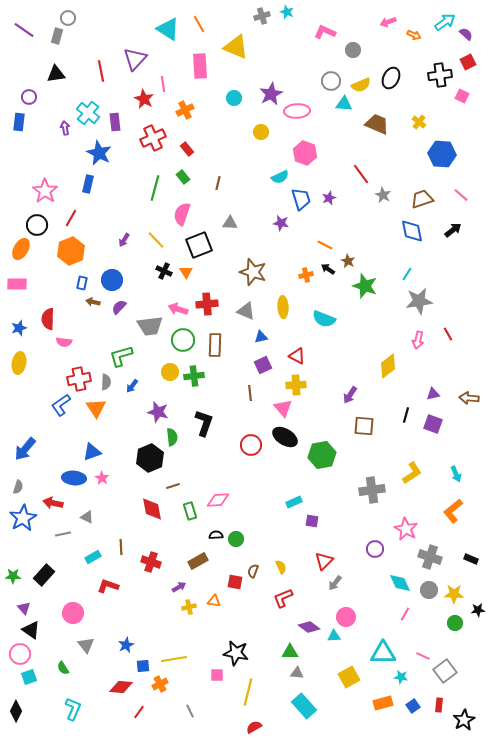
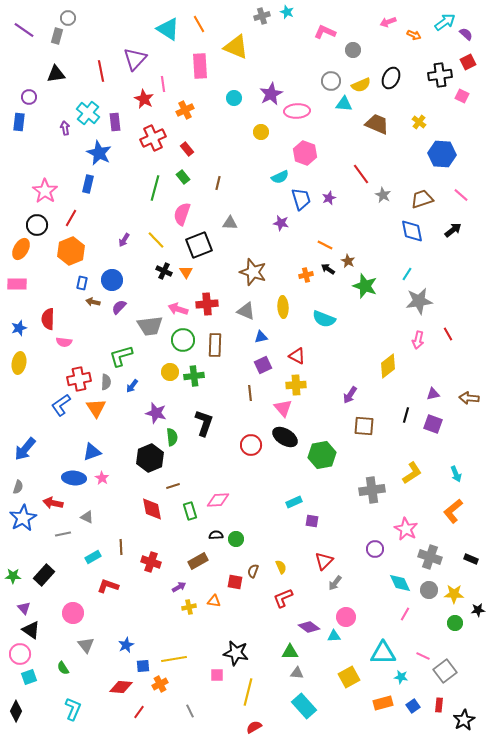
purple star at (158, 412): moved 2 px left, 1 px down
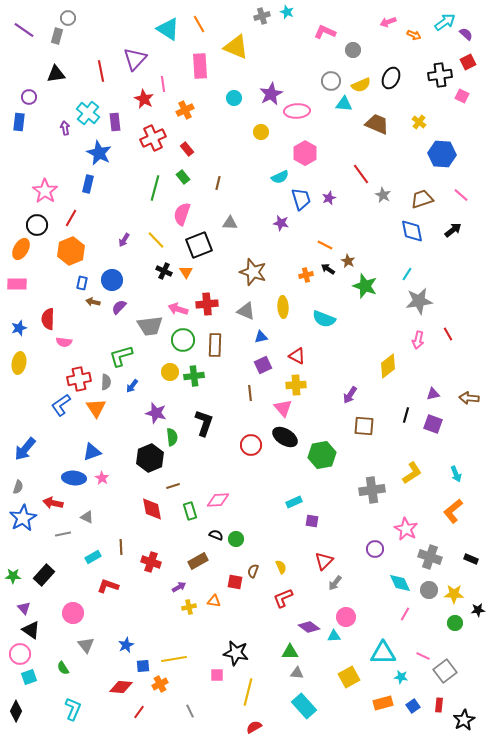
pink hexagon at (305, 153): rotated 10 degrees clockwise
black semicircle at (216, 535): rotated 24 degrees clockwise
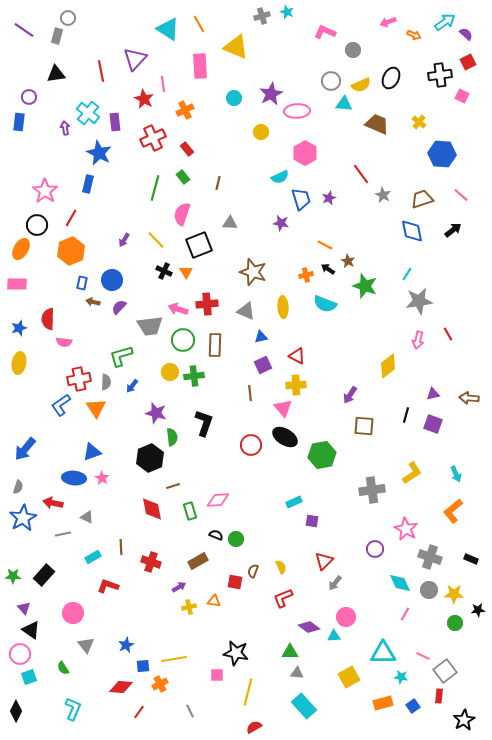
cyan semicircle at (324, 319): moved 1 px right, 15 px up
red rectangle at (439, 705): moved 9 px up
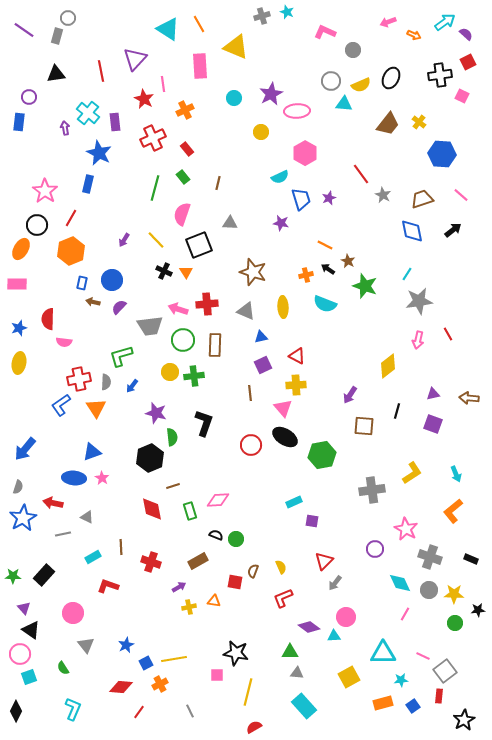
brown trapezoid at (377, 124): moved 11 px right; rotated 105 degrees clockwise
black line at (406, 415): moved 9 px left, 4 px up
blue square at (143, 666): moved 3 px right, 3 px up; rotated 24 degrees counterclockwise
cyan star at (401, 677): moved 3 px down; rotated 16 degrees counterclockwise
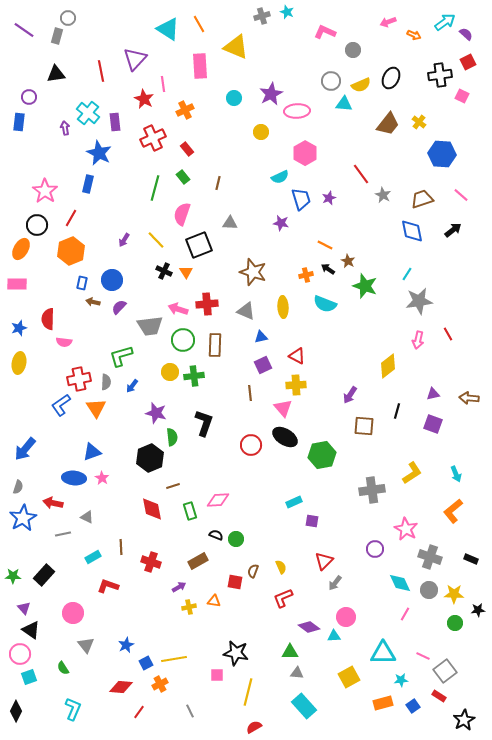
red rectangle at (439, 696): rotated 64 degrees counterclockwise
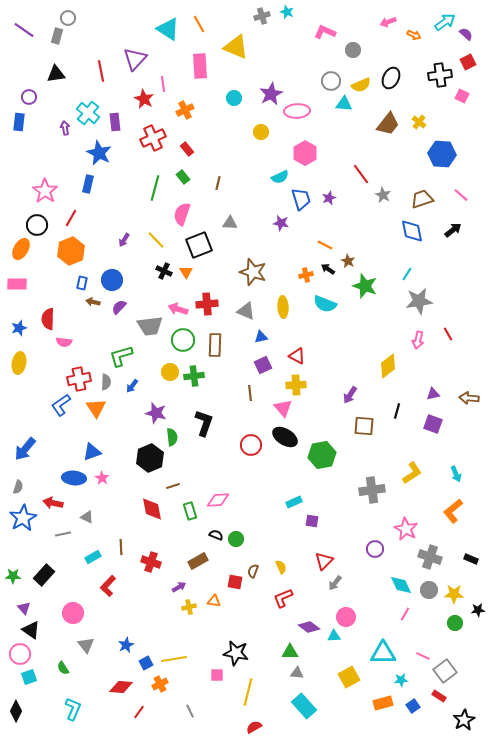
cyan diamond at (400, 583): moved 1 px right, 2 px down
red L-shape at (108, 586): rotated 65 degrees counterclockwise
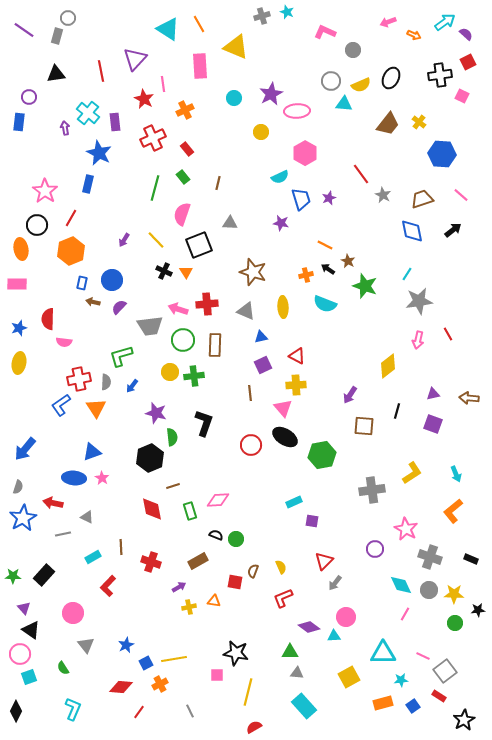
orange ellipse at (21, 249): rotated 40 degrees counterclockwise
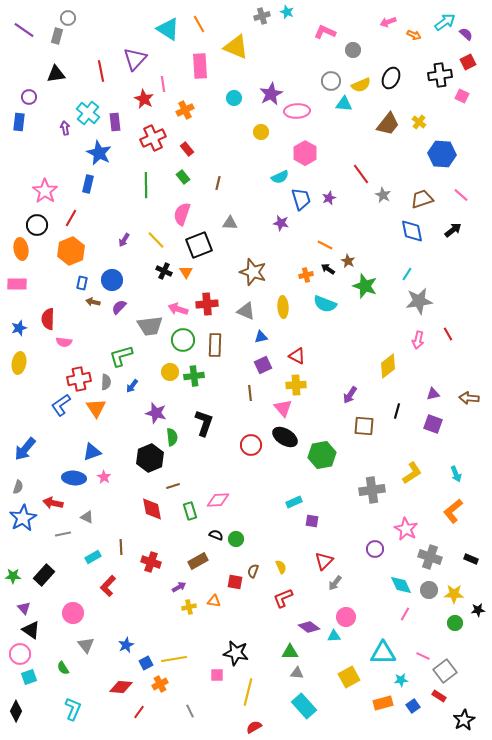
green line at (155, 188): moved 9 px left, 3 px up; rotated 15 degrees counterclockwise
pink star at (102, 478): moved 2 px right, 1 px up
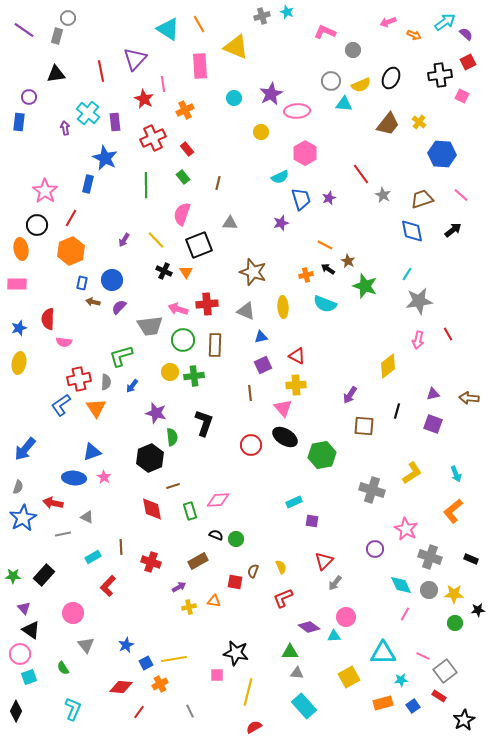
blue star at (99, 153): moved 6 px right, 5 px down
purple star at (281, 223): rotated 28 degrees counterclockwise
gray cross at (372, 490): rotated 25 degrees clockwise
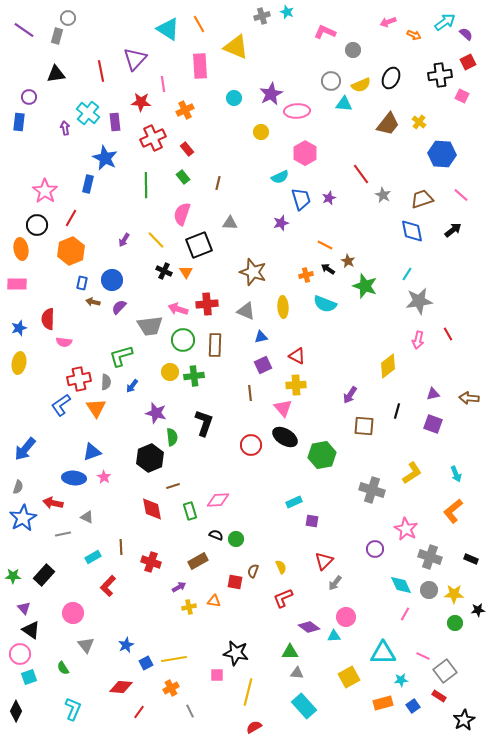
red star at (144, 99): moved 3 px left, 3 px down; rotated 24 degrees counterclockwise
orange cross at (160, 684): moved 11 px right, 4 px down
